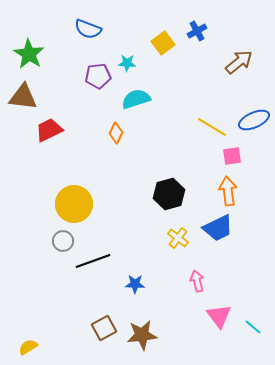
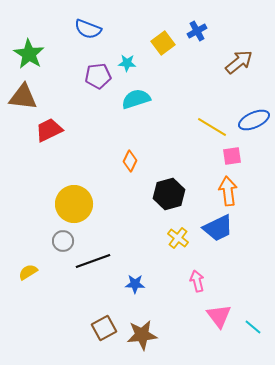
orange diamond: moved 14 px right, 28 px down
yellow semicircle: moved 75 px up
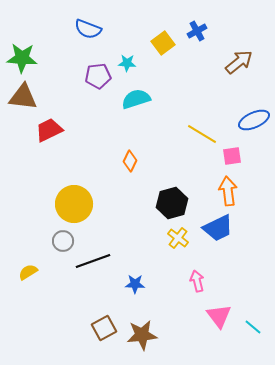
green star: moved 7 px left, 4 px down; rotated 28 degrees counterclockwise
yellow line: moved 10 px left, 7 px down
black hexagon: moved 3 px right, 9 px down
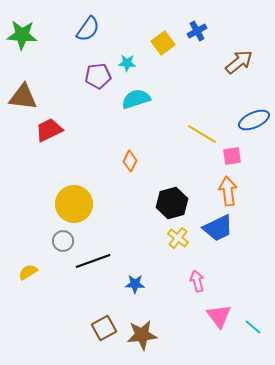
blue semicircle: rotated 76 degrees counterclockwise
green star: moved 23 px up
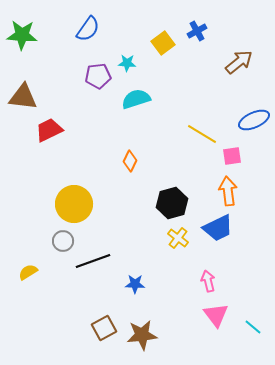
pink arrow: moved 11 px right
pink triangle: moved 3 px left, 1 px up
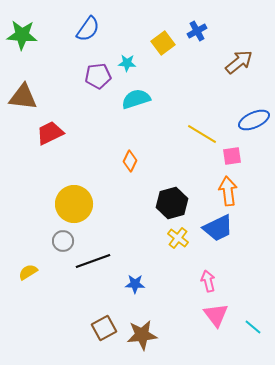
red trapezoid: moved 1 px right, 3 px down
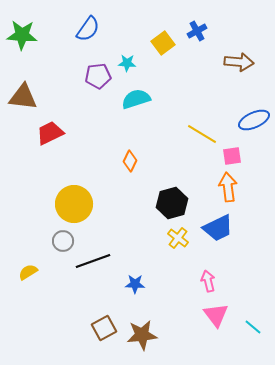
brown arrow: rotated 44 degrees clockwise
orange arrow: moved 4 px up
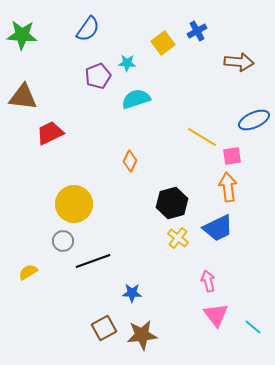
purple pentagon: rotated 15 degrees counterclockwise
yellow line: moved 3 px down
blue star: moved 3 px left, 9 px down
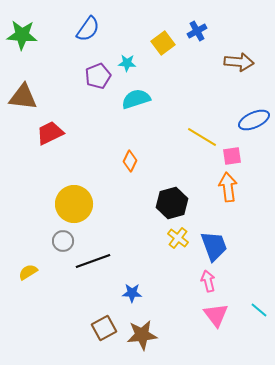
blue trapezoid: moved 4 px left, 18 px down; rotated 84 degrees counterclockwise
cyan line: moved 6 px right, 17 px up
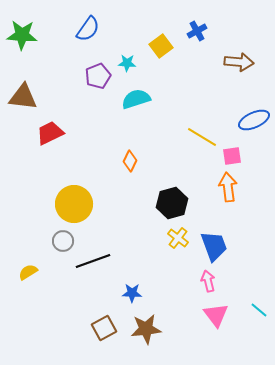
yellow square: moved 2 px left, 3 px down
brown star: moved 4 px right, 6 px up
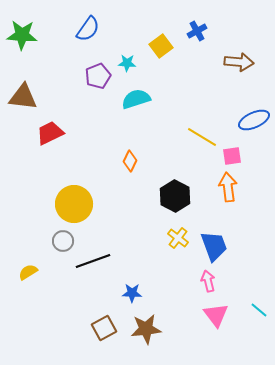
black hexagon: moved 3 px right, 7 px up; rotated 16 degrees counterclockwise
